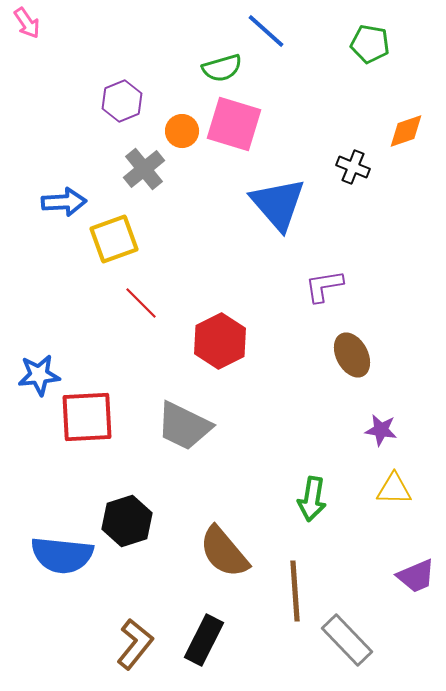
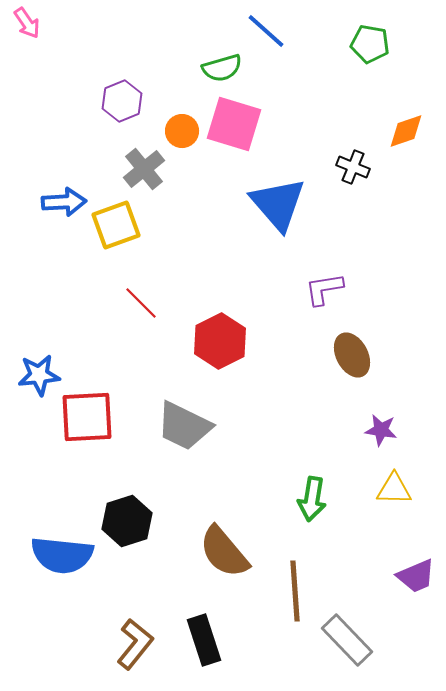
yellow square: moved 2 px right, 14 px up
purple L-shape: moved 3 px down
black rectangle: rotated 45 degrees counterclockwise
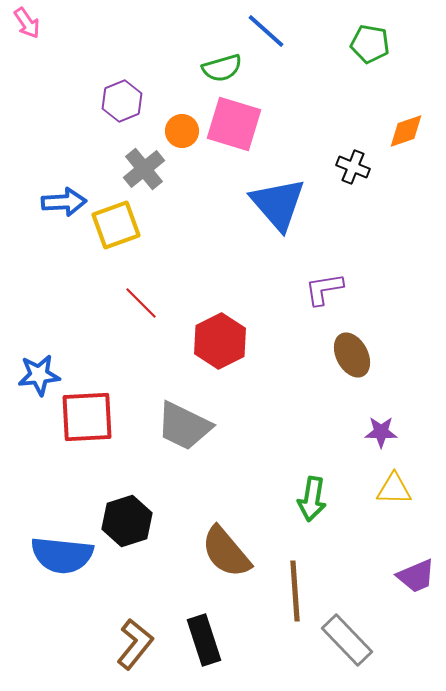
purple star: moved 2 px down; rotated 8 degrees counterclockwise
brown semicircle: moved 2 px right
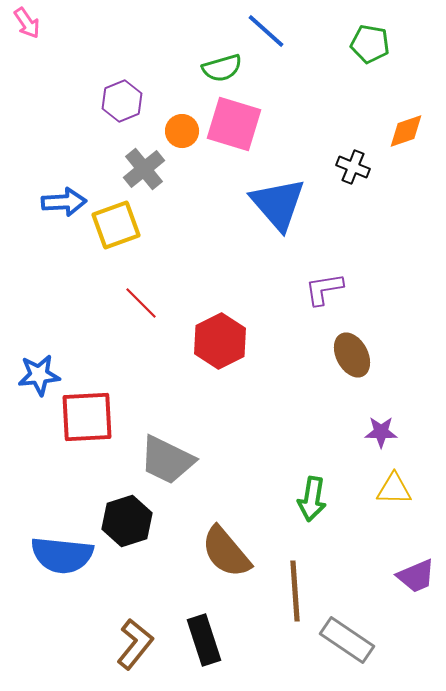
gray trapezoid: moved 17 px left, 34 px down
gray rectangle: rotated 12 degrees counterclockwise
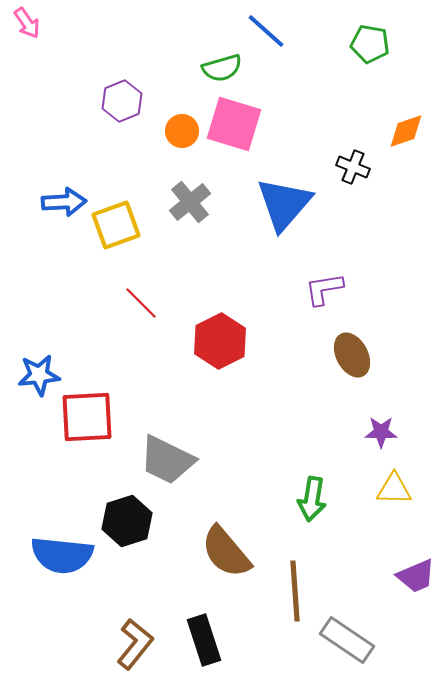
gray cross: moved 46 px right, 33 px down
blue triangle: moved 6 px right; rotated 22 degrees clockwise
